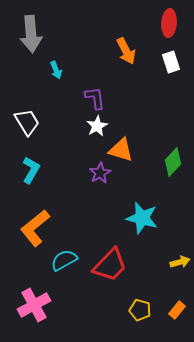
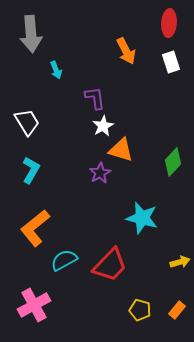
white star: moved 6 px right
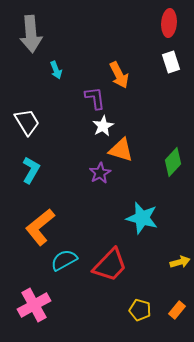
orange arrow: moved 7 px left, 24 px down
orange L-shape: moved 5 px right, 1 px up
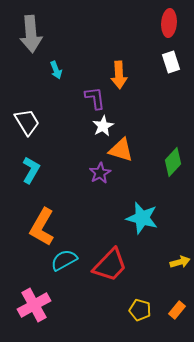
orange arrow: rotated 24 degrees clockwise
orange L-shape: moved 2 px right; rotated 21 degrees counterclockwise
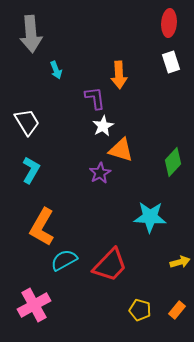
cyan star: moved 8 px right, 1 px up; rotated 12 degrees counterclockwise
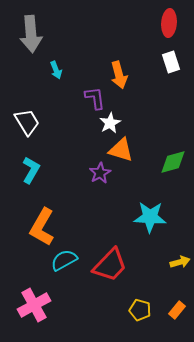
orange arrow: rotated 12 degrees counterclockwise
white star: moved 7 px right, 3 px up
green diamond: rotated 32 degrees clockwise
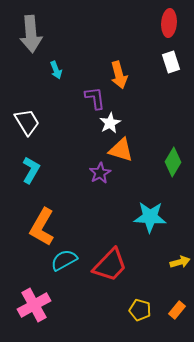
green diamond: rotated 44 degrees counterclockwise
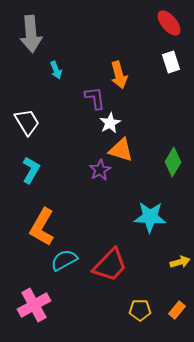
red ellipse: rotated 44 degrees counterclockwise
purple star: moved 3 px up
yellow pentagon: rotated 15 degrees counterclockwise
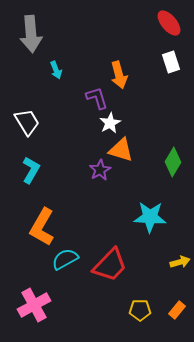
purple L-shape: moved 2 px right; rotated 10 degrees counterclockwise
cyan semicircle: moved 1 px right, 1 px up
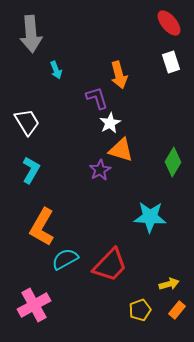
yellow arrow: moved 11 px left, 22 px down
yellow pentagon: rotated 20 degrees counterclockwise
